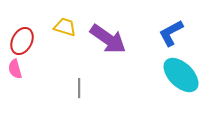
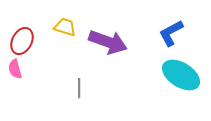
purple arrow: moved 3 px down; rotated 15 degrees counterclockwise
cyan ellipse: rotated 12 degrees counterclockwise
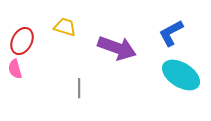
purple arrow: moved 9 px right, 6 px down
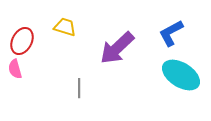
purple arrow: rotated 117 degrees clockwise
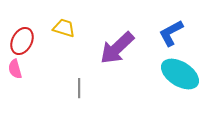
yellow trapezoid: moved 1 px left, 1 px down
cyan ellipse: moved 1 px left, 1 px up
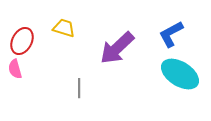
blue L-shape: moved 1 px down
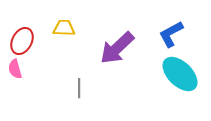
yellow trapezoid: rotated 15 degrees counterclockwise
cyan ellipse: rotated 12 degrees clockwise
